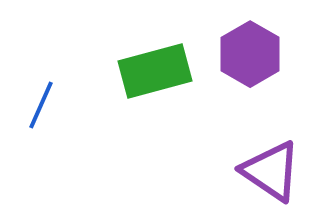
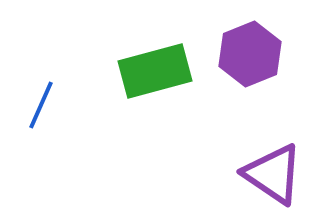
purple hexagon: rotated 8 degrees clockwise
purple triangle: moved 2 px right, 3 px down
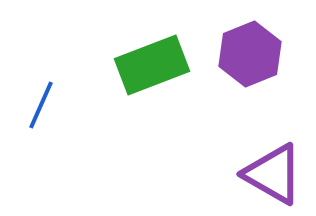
green rectangle: moved 3 px left, 6 px up; rotated 6 degrees counterclockwise
purple triangle: rotated 4 degrees counterclockwise
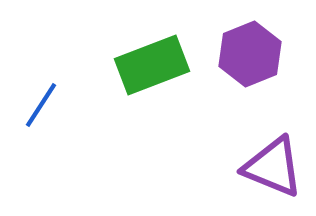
blue line: rotated 9 degrees clockwise
purple triangle: moved 7 px up; rotated 8 degrees counterclockwise
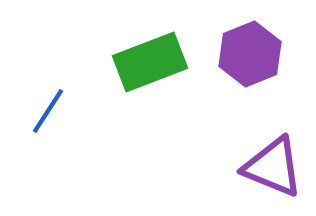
green rectangle: moved 2 px left, 3 px up
blue line: moved 7 px right, 6 px down
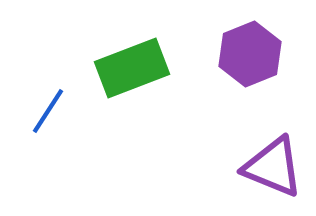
green rectangle: moved 18 px left, 6 px down
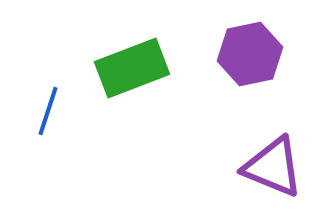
purple hexagon: rotated 10 degrees clockwise
blue line: rotated 15 degrees counterclockwise
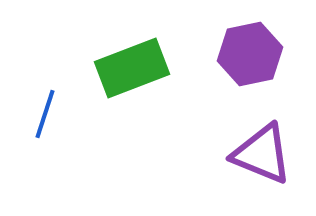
blue line: moved 3 px left, 3 px down
purple triangle: moved 11 px left, 13 px up
